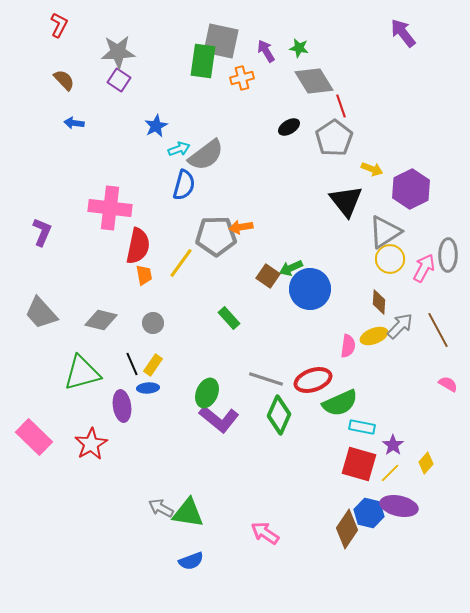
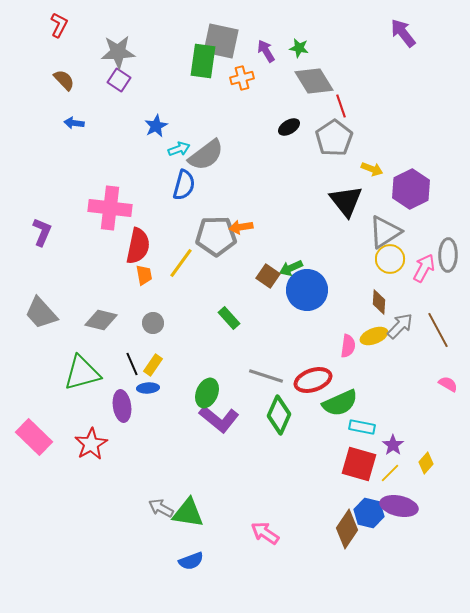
blue circle at (310, 289): moved 3 px left, 1 px down
gray line at (266, 379): moved 3 px up
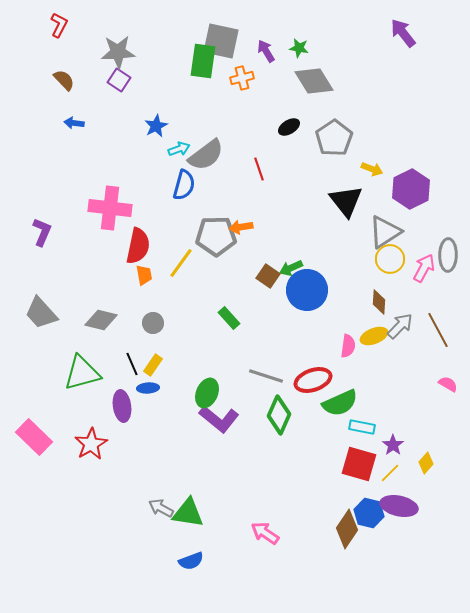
red line at (341, 106): moved 82 px left, 63 px down
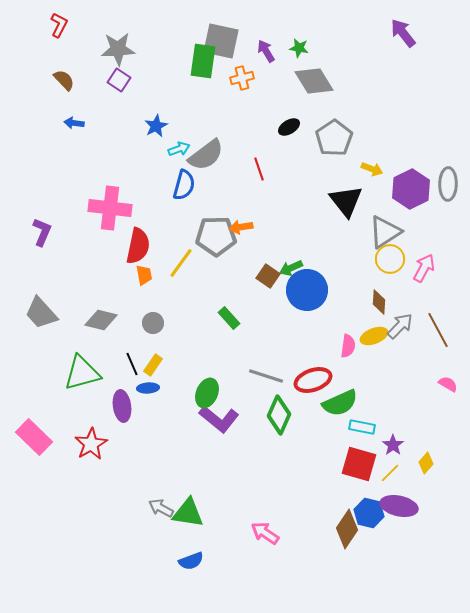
gray star at (118, 52): moved 3 px up
gray ellipse at (448, 255): moved 71 px up
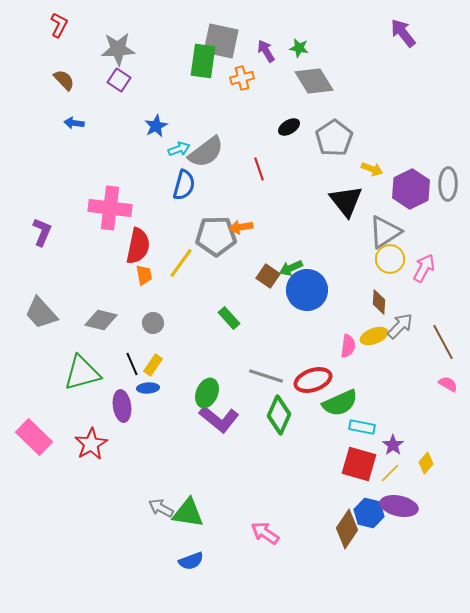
gray semicircle at (206, 155): moved 3 px up
brown line at (438, 330): moved 5 px right, 12 px down
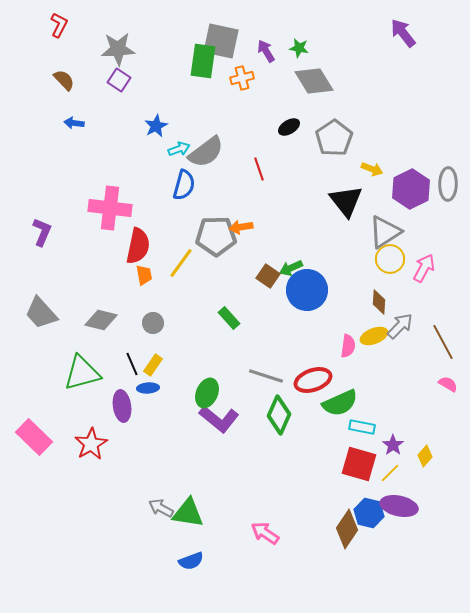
yellow diamond at (426, 463): moved 1 px left, 7 px up
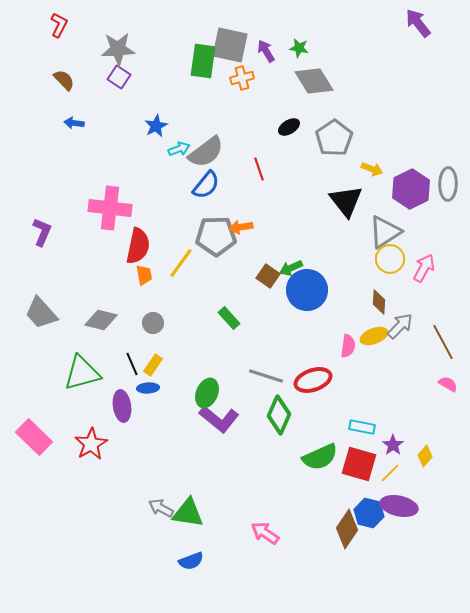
purple arrow at (403, 33): moved 15 px right, 10 px up
gray square at (221, 41): moved 9 px right, 4 px down
purple square at (119, 80): moved 3 px up
blue semicircle at (184, 185): moved 22 px right; rotated 24 degrees clockwise
green semicircle at (340, 403): moved 20 px left, 54 px down
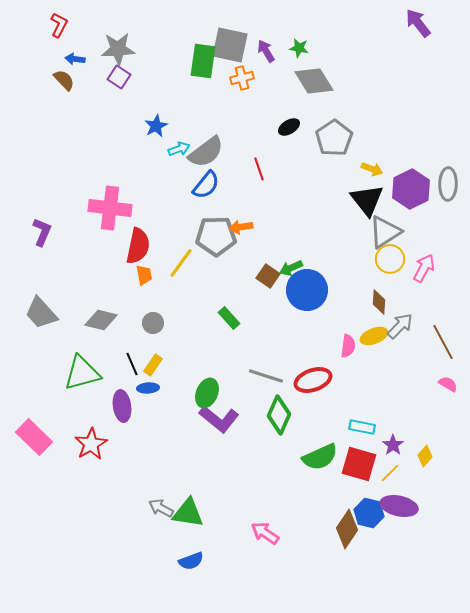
blue arrow at (74, 123): moved 1 px right, 64 px up
black triangle at (346, 201): moved 21 px right, 1 px up
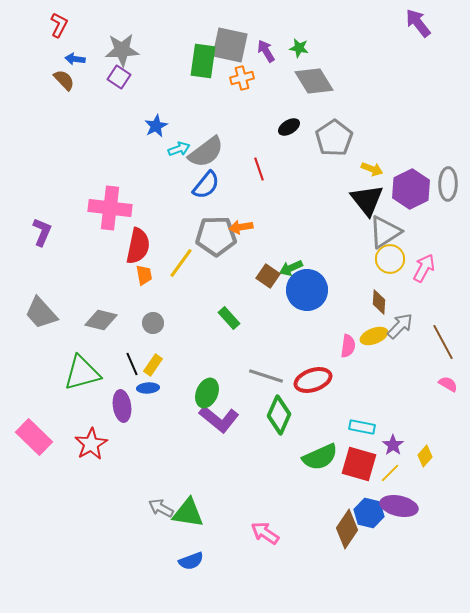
gray star at (118, 49): moved 4 px right, 1 px down
